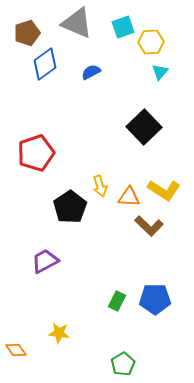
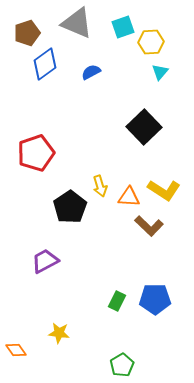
green pentagon: moved 1 px left, 1 px down
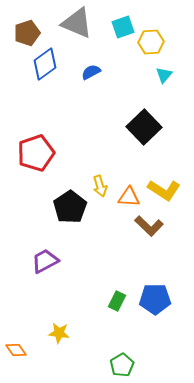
cyan triangle: moved 4 px right, 3 px down
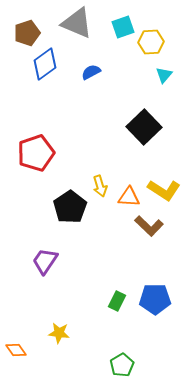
purple trapezoid: rotated 28 degrees counterclockwise
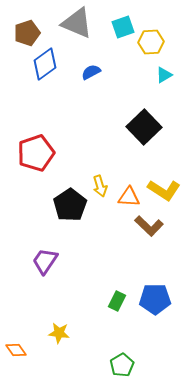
cyan triangle: rotated 18 degrees clockwise
black pentagon: moved 2 px up
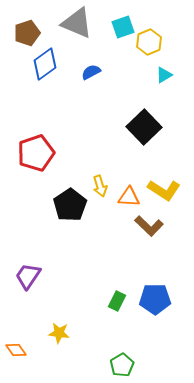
yellow hexagon: moved 2 px left; rotated 20 degrees counterclockwise
purple trapezoid: moved 17 px left, 15 px down
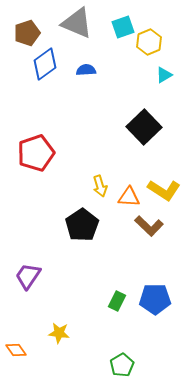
blue semicircle: moved 5 px left, 2 px up; rotated 24 degrees clockwise
black pentagon: moved 12 px right, 20 px down
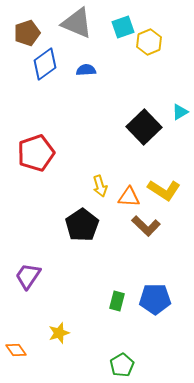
cyan triangle: moved 16 px right, 37 px down
brown L-shape: moved 3 px left
green rectangle: rotated 12 degrees counterclockwise
yellow star: rotated 25 degrees counterclockwise
